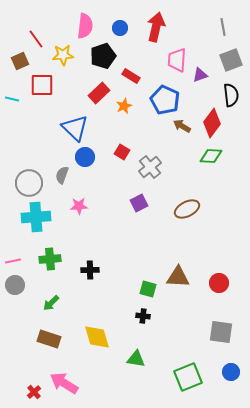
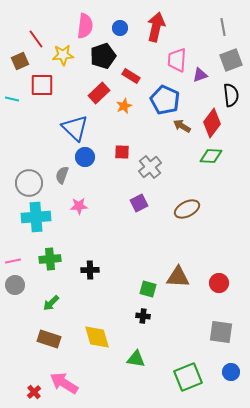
red square at (122, 152): rotated 28 degrees counterclockwise
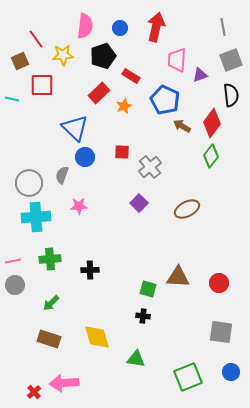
green diamond at (211, 156): rotated 55 degrees counterclockwise
purple square at (139, 203): rotated 18 degrees counterclockwise
pink arrow at (64, 383): rotated 36 degrees counterclockwise
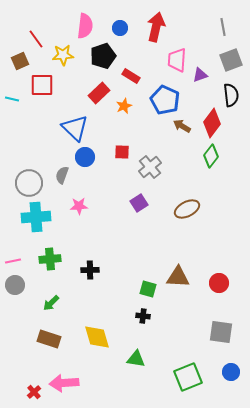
purple square at (139, 203): rotated 12 degrees clockwise
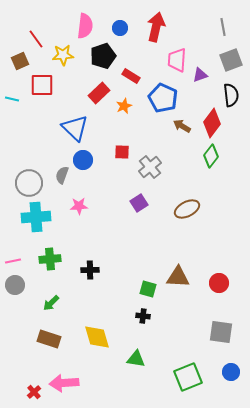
blue pentagon at (165, 100): moved 2 px left, 2 px up
blue circle at (85, 157): moved 2 px left, 3 px down
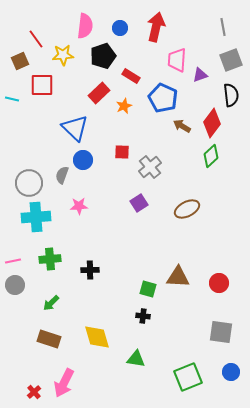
green diamond at (211, 156): rotated 10 degrees clockwise
pink arrow at (64, 383): rotated 60 degrees counterclockwise
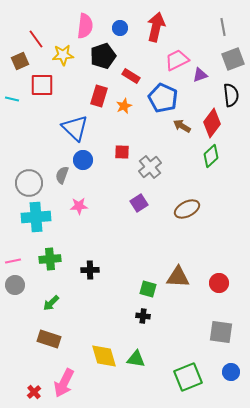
pink trapezoid at (177, 60): rotated 60 degrees clockwise
gray square at (231, 60): moved 2 px right, 1 px up
red rectangle at (99, 93): moved 3 px down; rotated 30 degrees counterclockwise
yellow diamond at (97, 337): moved 7 px right, 19 px down
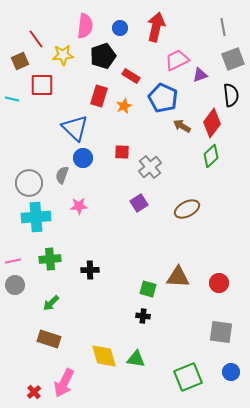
blue circle at (83, 160): moved 2 px up
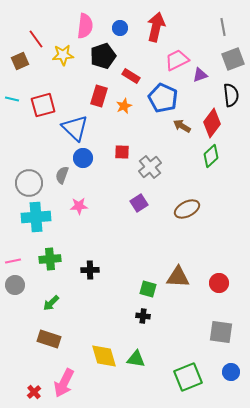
red square at (42, 85): moved 1 px right, 20 px down; rotated 15 degrees counterclockwise
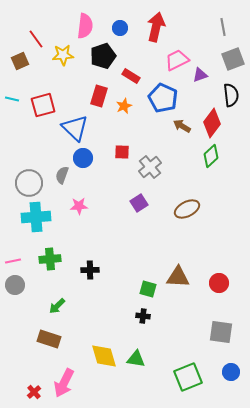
green arrow at (51, 303): moved 6 px right, 3 px down
